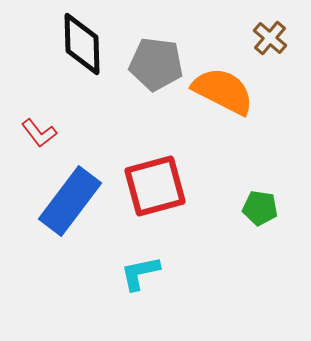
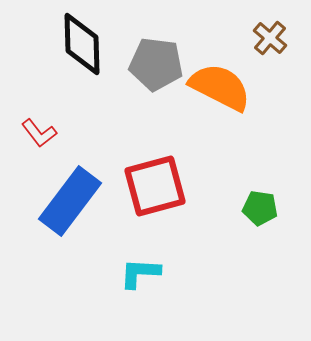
orange semicircle: moved 3 px left, 4 px up
cyan L-shape: rotated 15 degrees clockwise
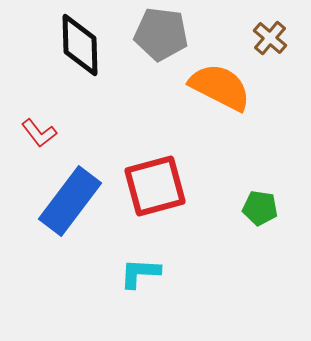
black diamond: moved 2 px left, 1 px down
gray pentagon: moved 5 px right, 30 px up
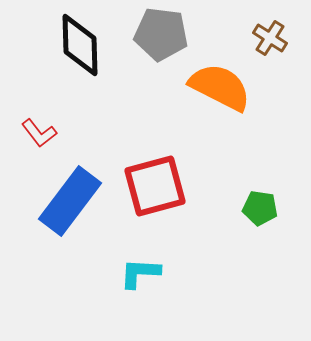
brown cross: rotated 8 degrees counterclockwise
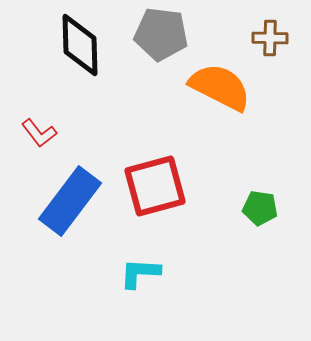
brown cross: rotated 32 degrees counterclockwise
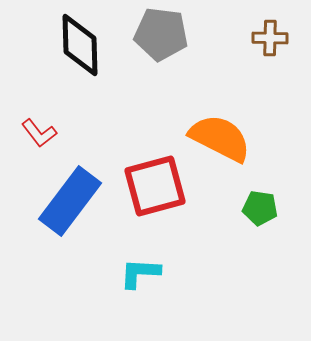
orange semicircle: moved 51 px down
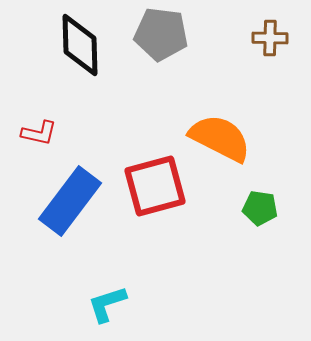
red L-shape: rotated 39 degrees counterclockwise
cyan L-shape: moved 33 px left, 31 px down; rotated 21 degrees counterclockwise
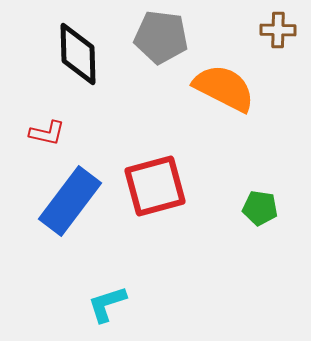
gray pentagon: moved 3 px down
brown cross: moved 8 px right, 8 px up
black diamond: moved 2 px left, 9 px down
red L-shape: moved 8 px right
orange semicircle: moved 4 px right, 50 px up
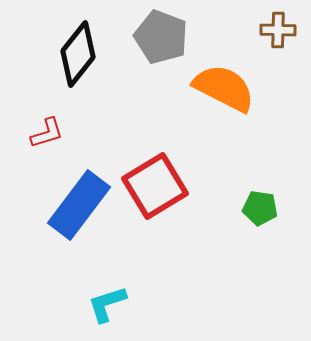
gray pentagon: rotated 14 degrees clockwise
black diamond: rotated 40 degrees clockwise
red L-shape: rotated 30 degrees counterclockwise
red square: rotated 16 degrees counterclockwise
blue rectangle: moved 9 px right, 4 px down
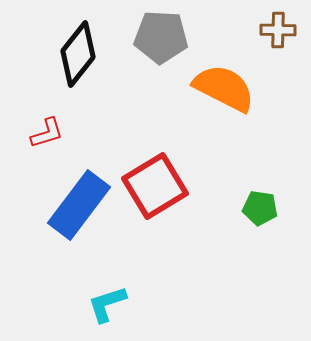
gray pentagon: rotated 18 degrees counterclockwise
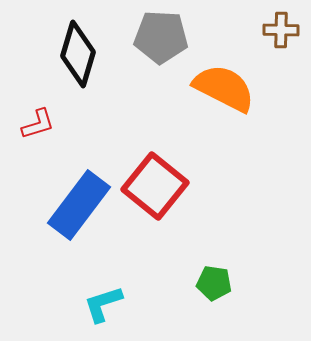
brown cross: moved 3 px right
black diamond: rotated 22 degrees counterclockwise
red L-shape: moved 9 px left, 9 px up
red square: rotated 20 degrees counterclockwise
green pentagon: moved 46 px left, 75 px down
cyan L-shape: moved 4 px left
